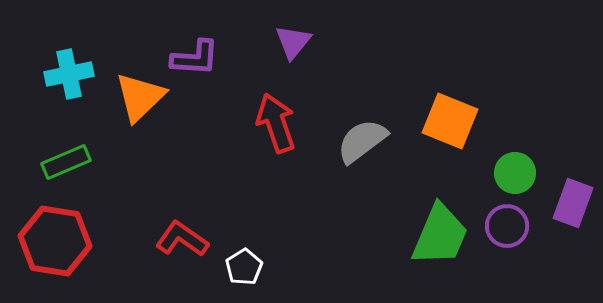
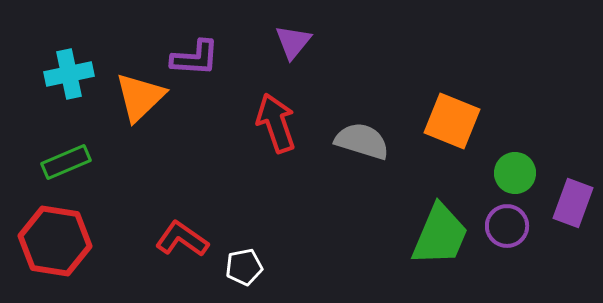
orange square: moved 2 px right
gray semicircle: rotated 54 degrees clockwise
white pentagon: rotated 21 degrees clockwise
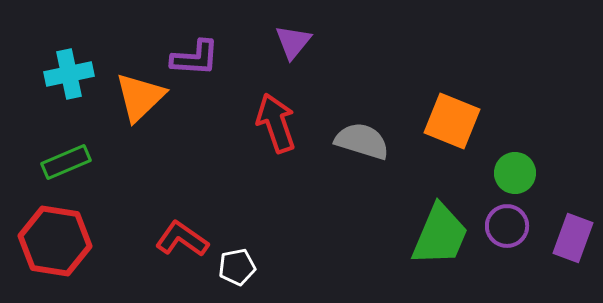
purple rectangle: moved 35 px down
white pentagon: moved 7 px left
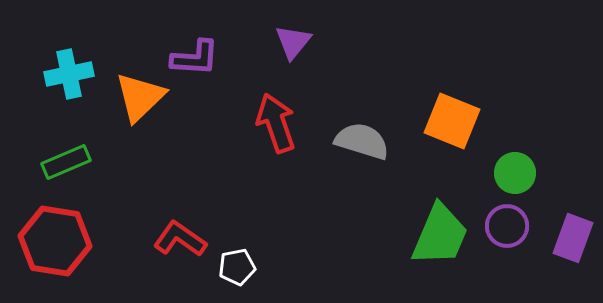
red L-shape: moved 2 px left
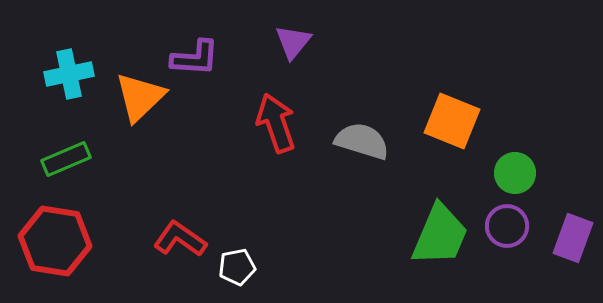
green rectangle: moved 3 px up
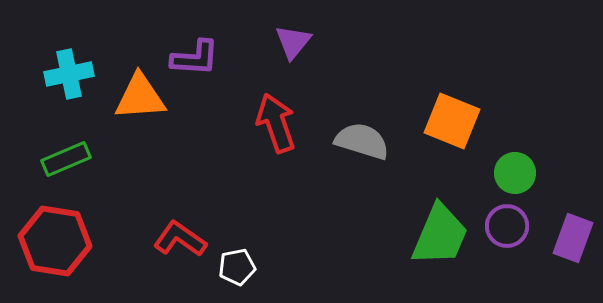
orange triangle: rotated 40 degrees clockwise
